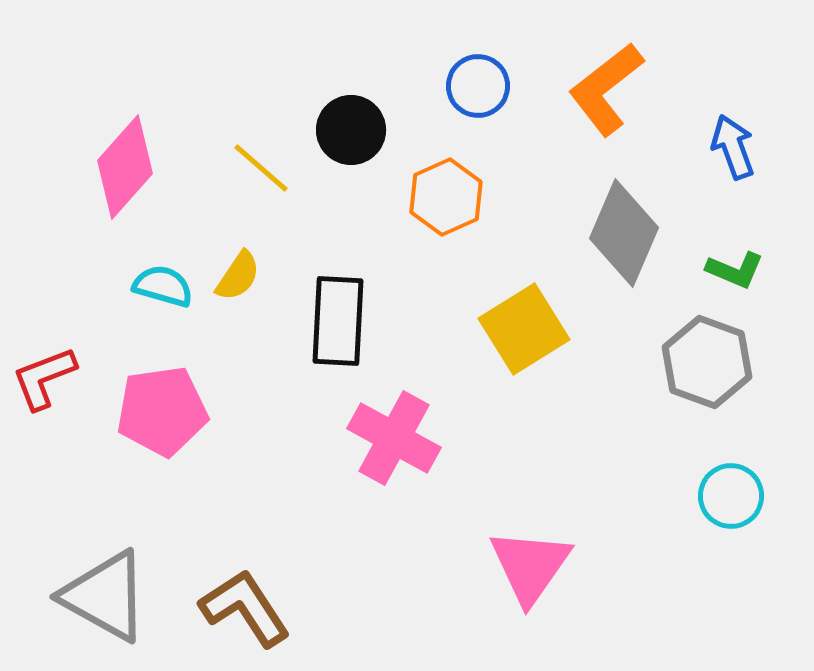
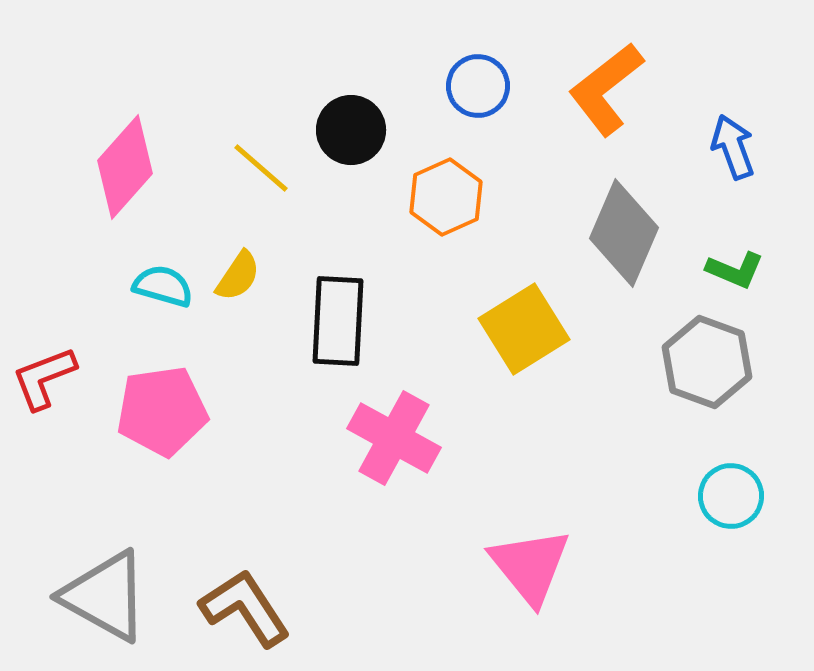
pink triangle: rotated 14 degrees counterclockwise
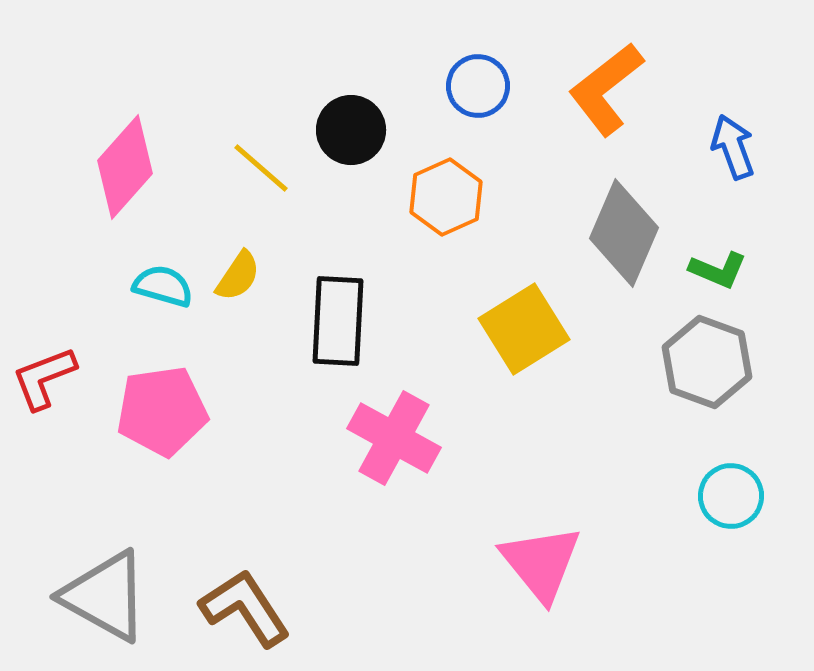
green L-shape: moved 17 px left
pink triangle: moved 11 px right, 3 px up
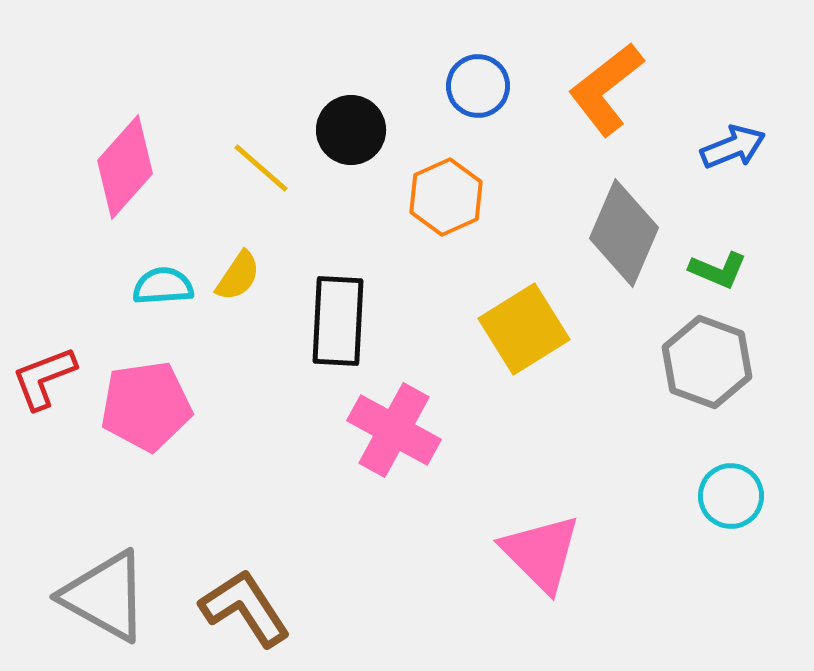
blue arrow: rotated 88 degrees clockwise
cyan semicircle: rotated 20 degrees counterclockwise
pink pentagon: moved 16 px left, 5 px up
pink cross: moved 8 px up
pink triangle: moved 10 px up; rotated 6 degrees counterclockwise
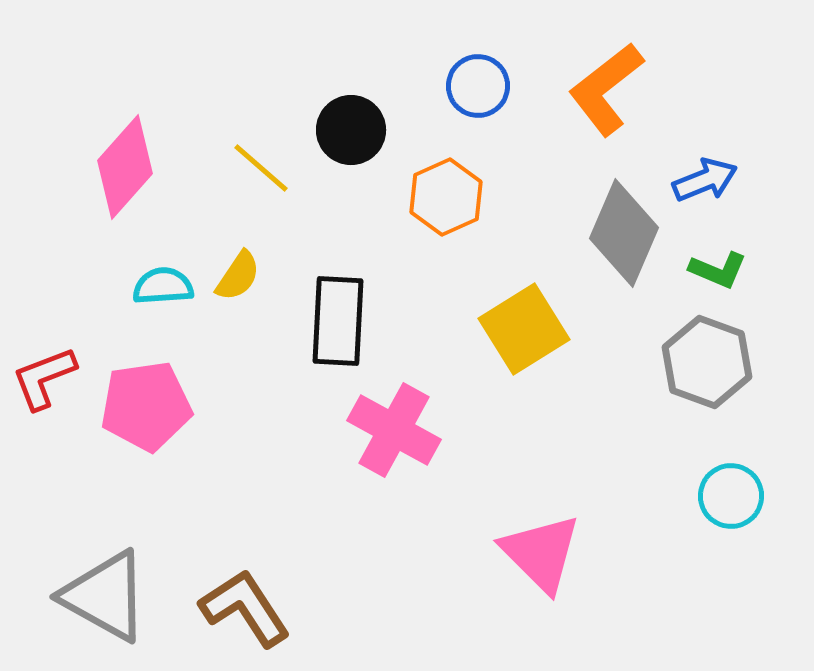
blue arrow: moved 28 px left, 33 px down
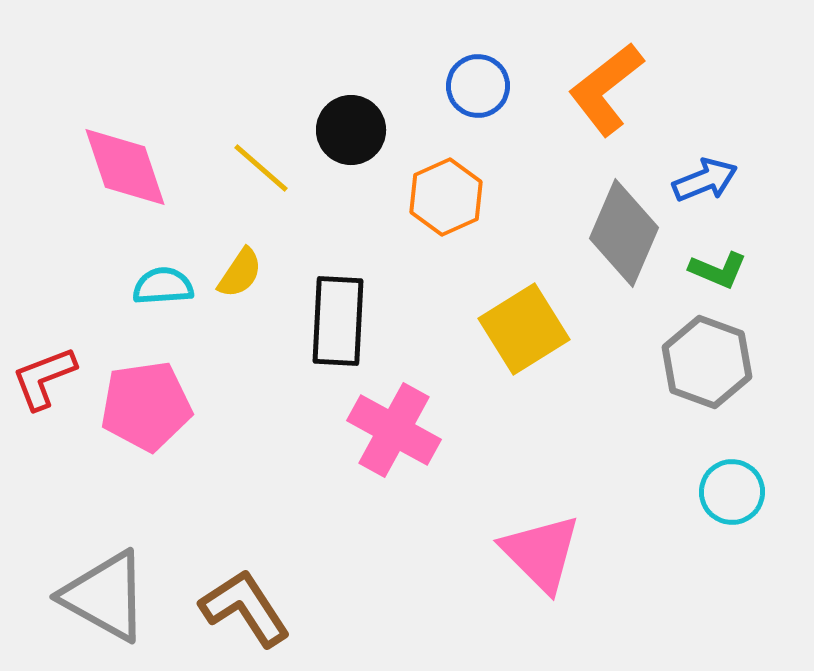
pink diamond: rotated 60 degrees counterclockwise
yellow semicircle: moved 2 px right, 3 px up
cyan circle: moved 1 px right, 4 px up
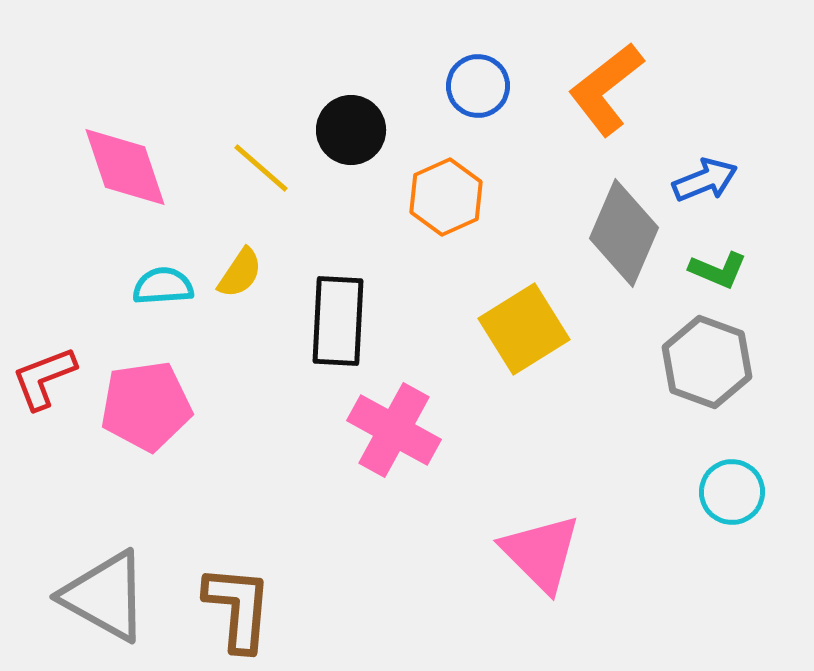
brown L-shape: moved 7 px left; rotated 38 degrees clockwise
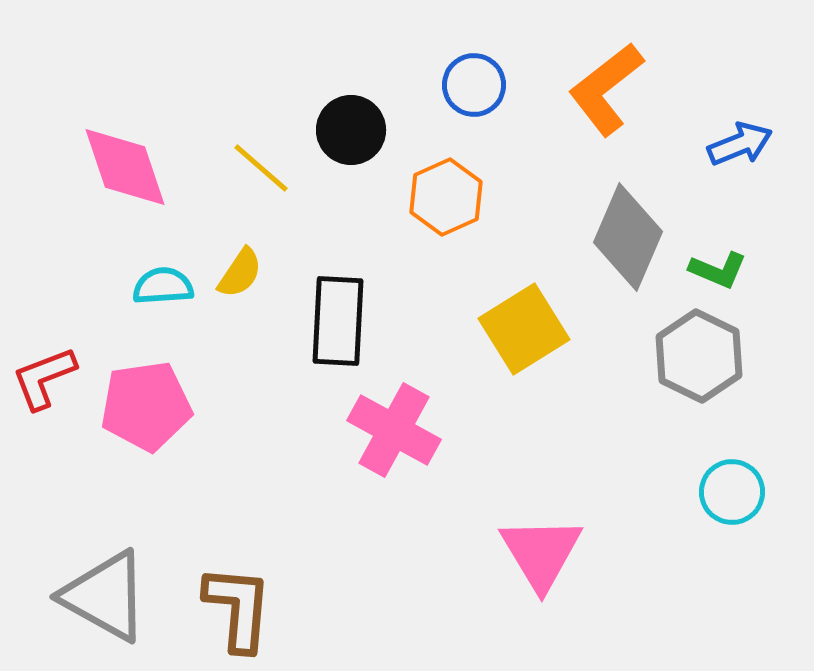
blue circle: moved 4 px left, 1 px up
blue arrow: moved 35 px right, 36 px up
gray diamond: moved 4 px right, 4 px down
gray hexagon: moved 8 px left, 6 px up; rotated 6 degrees clockwise
pink triangle: rotated 14 degrees clockwise
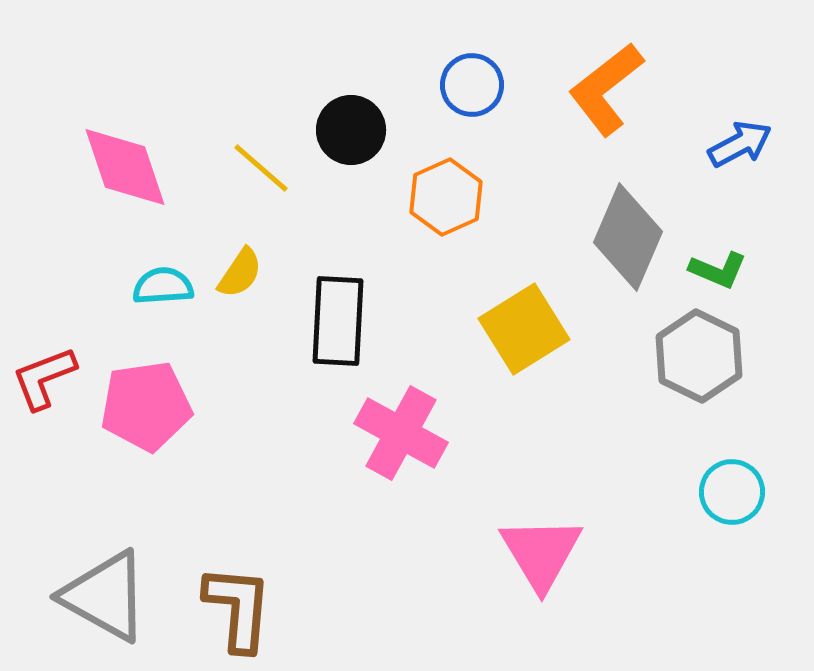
blue circle: moved 2 px left
blue arrow: rotated 6 degrees counterclockwise
pink cross: moved 7 px right, 3 px down
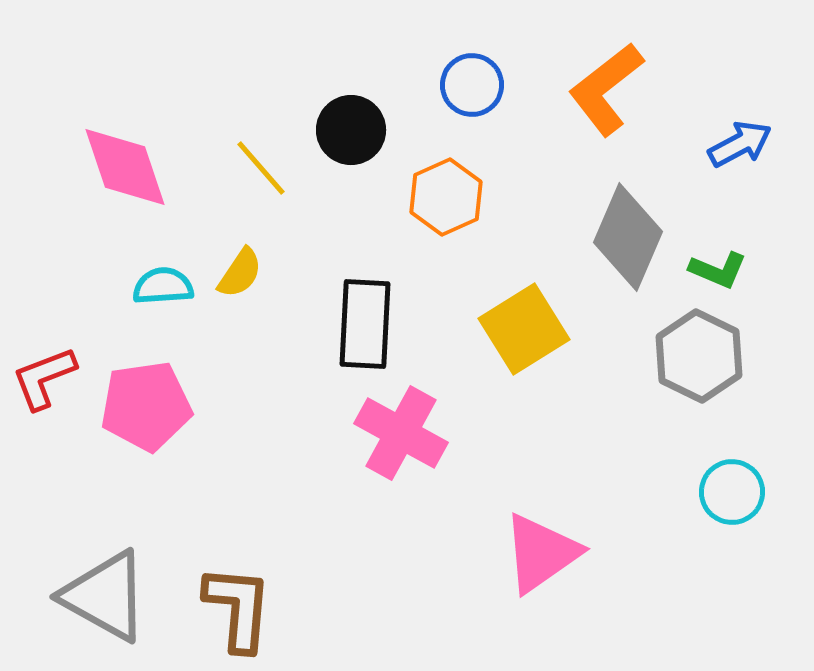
yellow line: rotated 8 degrees clockwise
black rectangle: moved 27 px right, 3 px down
pink triangle: rotated 26 degrees clockwise
